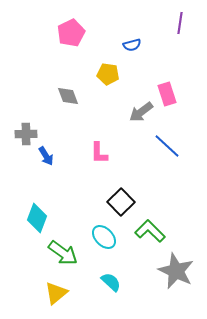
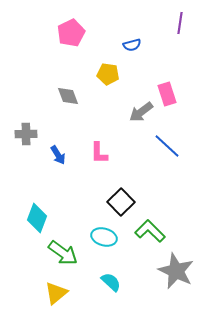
blue arrow: moved 12 px right, 1 px up
cyan ellipse: rotated 30 degrees counterclockwise
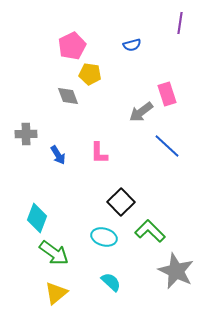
pink pentagon: moved 1 px right, 13 px down
yellow pentagon: moved 18 px left
green arrow: moved 9 px left
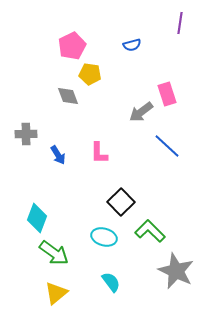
cyan semicircle: rotated 10 degrees clockwise
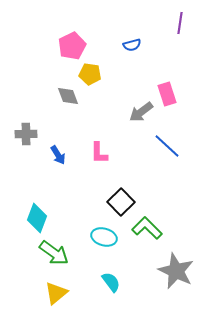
green L-shape: moved 3 px left, 3 px up
